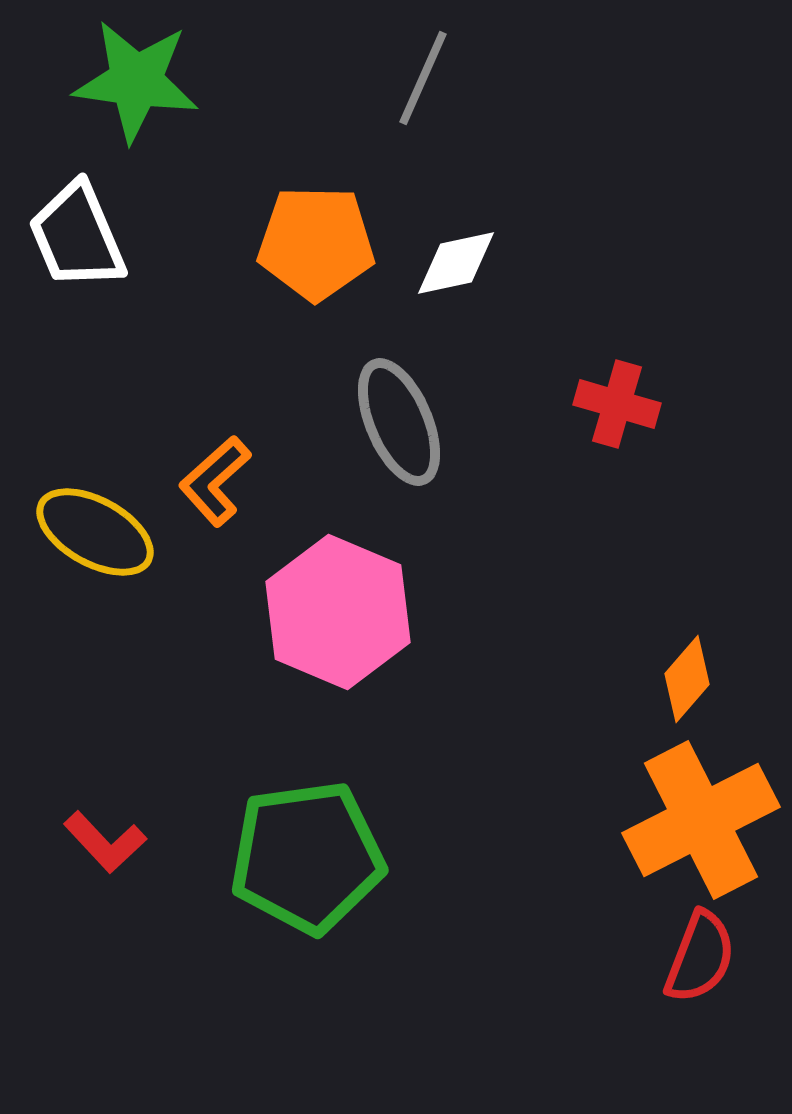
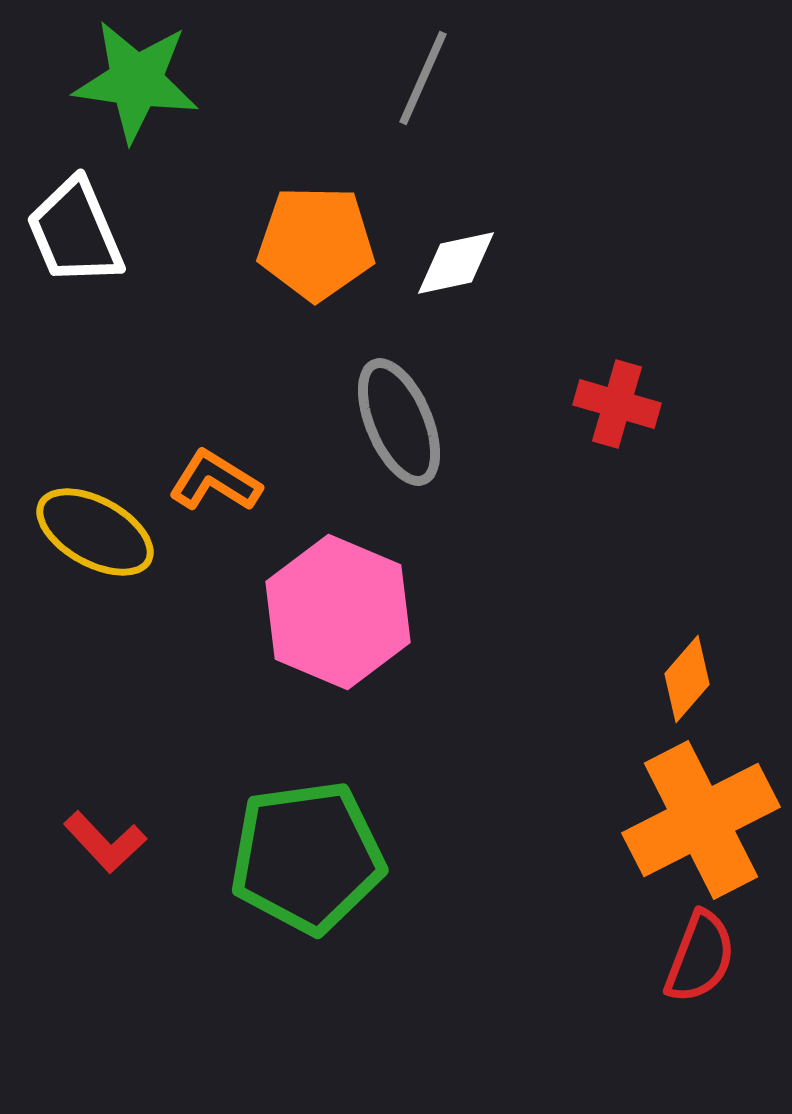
white trapezoid: moved 2 px left, 4 px up
orange L-shape: rotated 74 degrees clockwise
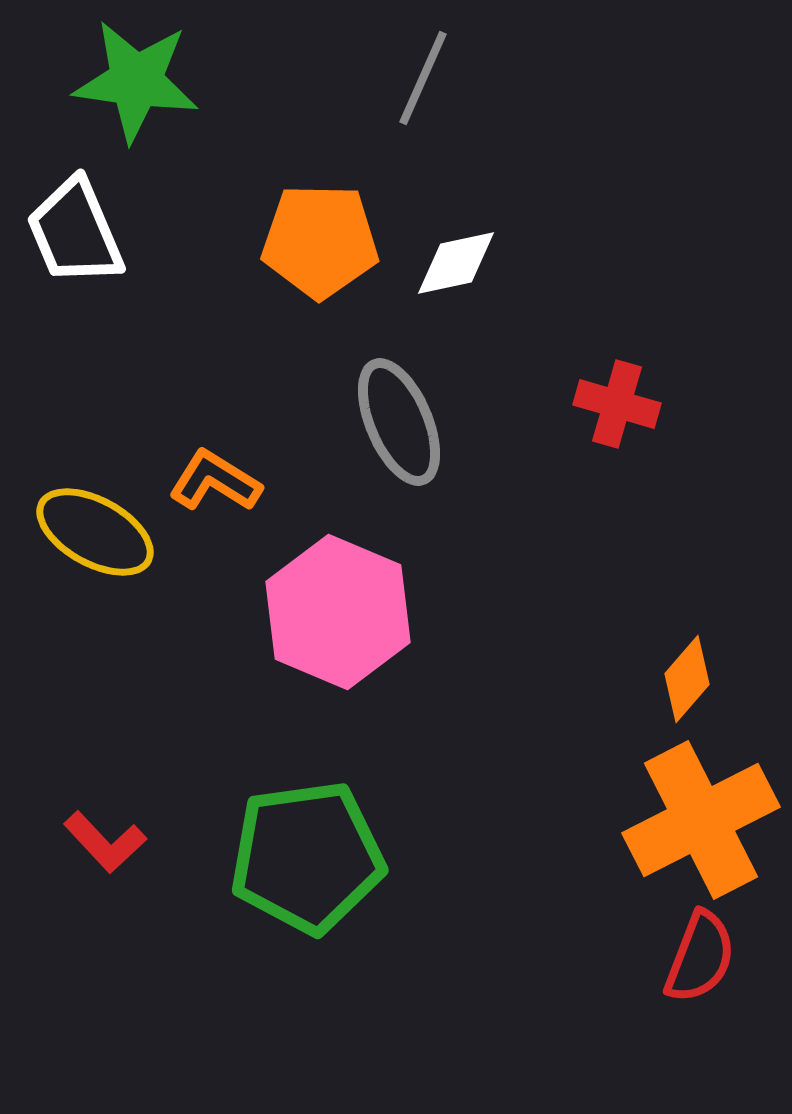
orange pentagon: moved 4 px right, 2 px up
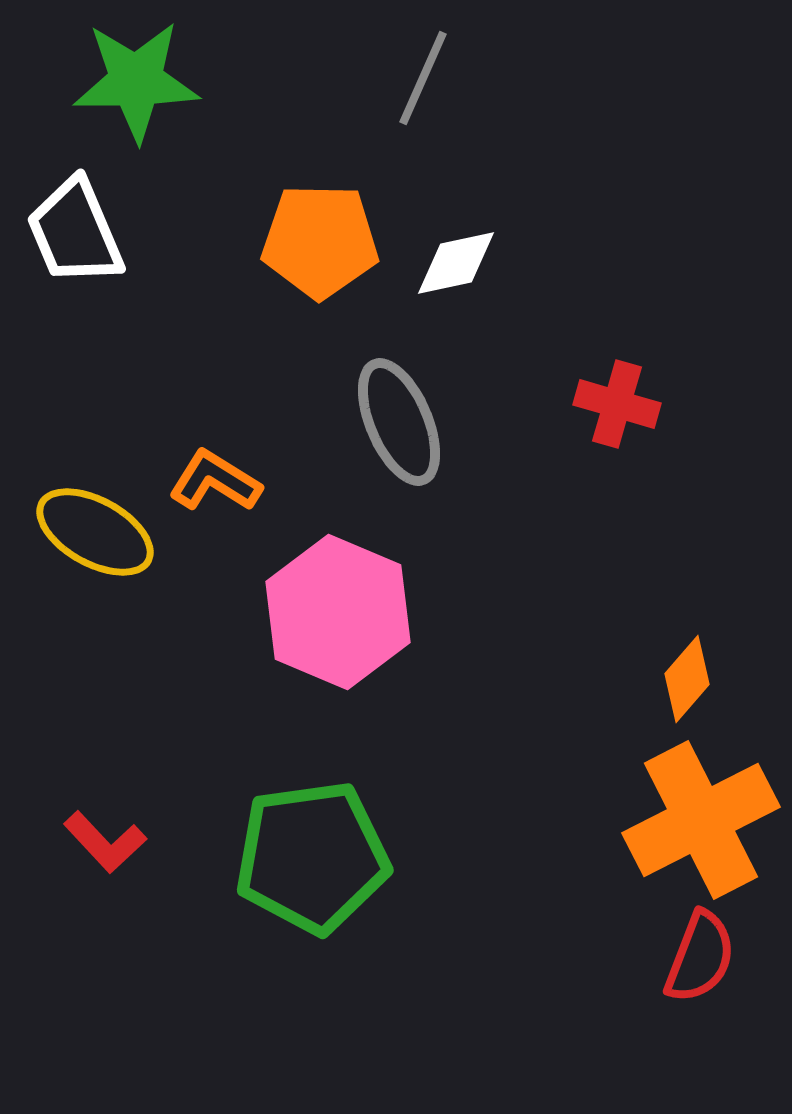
green star: rotated 9 degrees counterclockwise
green pentagon: moved 5 px right
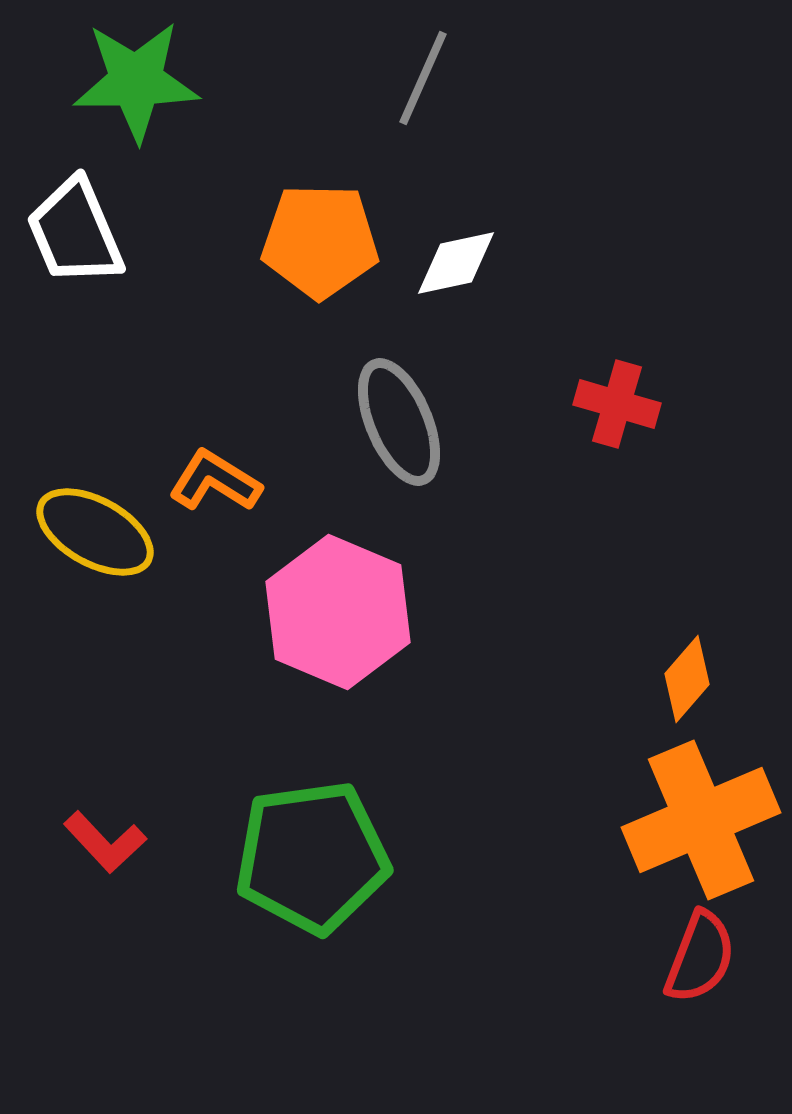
orange cross: rotated 4 degrees clockwise
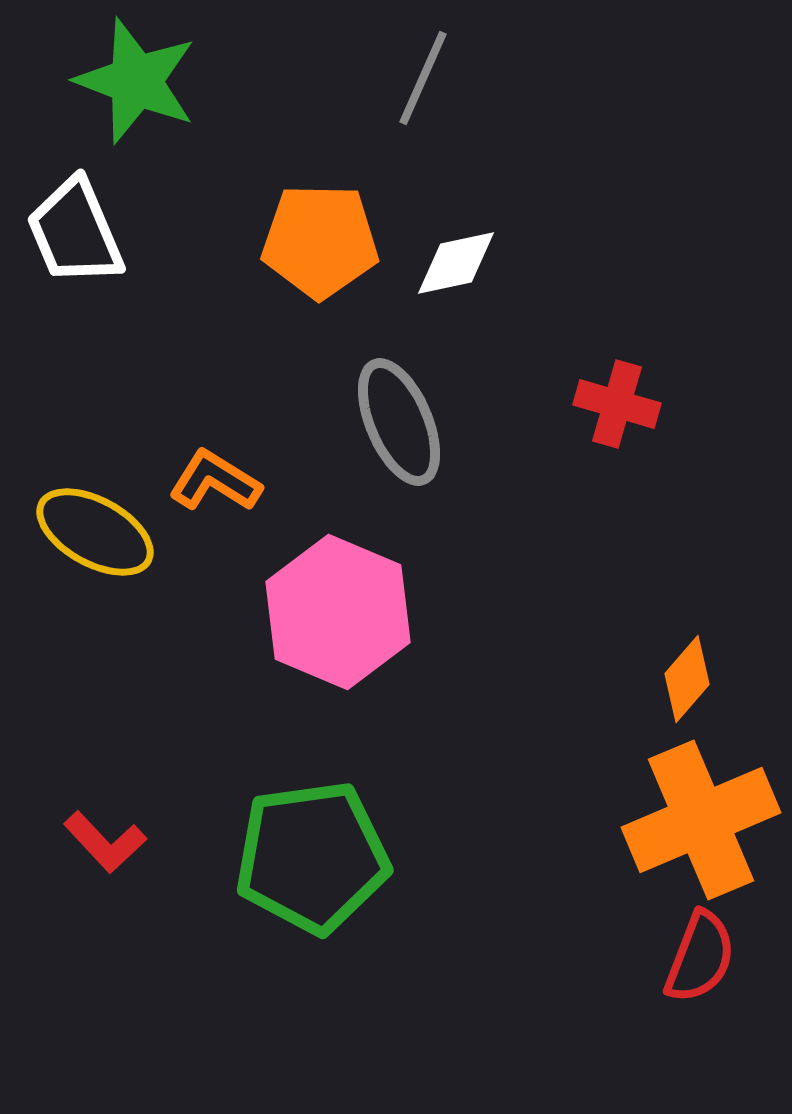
green star: rotated 22 degrees clockwise
